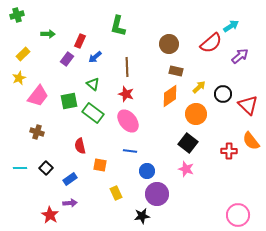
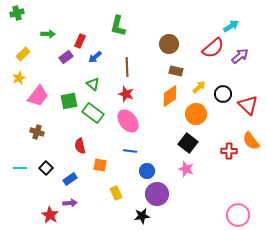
green cross at (17, 15): moved 2 px up
red semicircle at (211, 43): moved 2 px right, 5 px down
purple rectangle at (67, 59): moved 1 px left, 2 px up; rotated 16 degrees clockwise
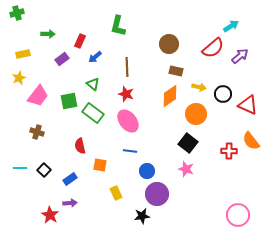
yellow rectangle at (23, 54): rotated 32 degrees clockwise
purple rectangle at (66, 57): moved 4 px left, 2 px down
yellow arrow at (199, 87): rotated 56 degrees clockwise
red triangle at (248, 105): rotated 20 degrees counterclockwise
black square at (46, 168): moved 2 px left, 2 px down
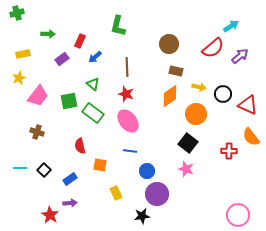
orange semicircle at (251, 141): moved 4 px up
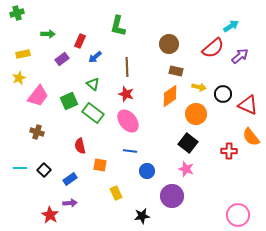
green square at (69, 101): rotated 12 degrees counterclockwise
purple circle at (157, 194): moved 15 px right, 2 px down
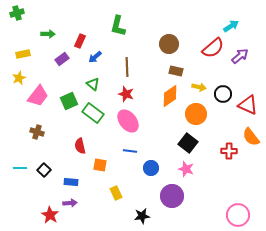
blue circle at (147, 171): moved 4 px right, 3 px up
blue rectangle at (70, 179): moved 1 px right, 3 px down; rotated 40 degrees clockwise
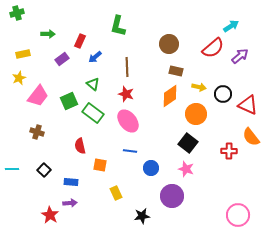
cyan line at (20, 168): moved 8 px left, 1 px down
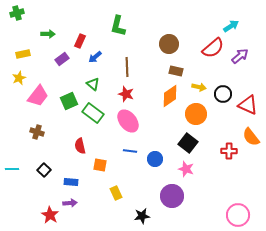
blue circle at (151, 168): moved 4 px right, 9 px up
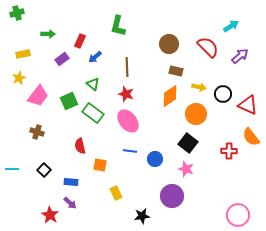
red semicircle at (213, 48): moved 5 px left, 1 px up; rotated 95 degrees counterclockwise
purple arrow at (70, 203): rotated 48 degrees clockwise
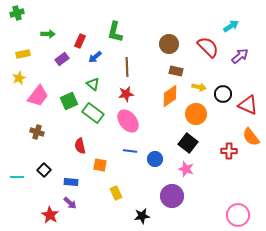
green L-shape at (118, 26): moved 3 px left, 6 px down
red star at (126, 94): rotated 28 degrees counterclockwise
cyan line at (12, 169): moved 5 px right, 8 px down
